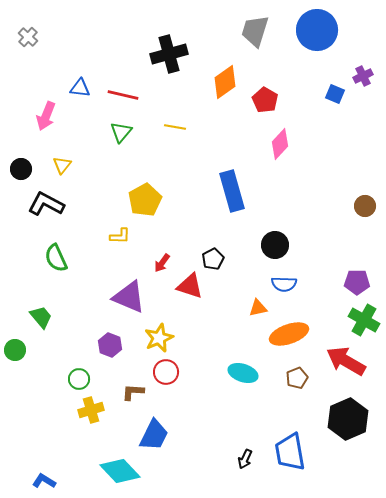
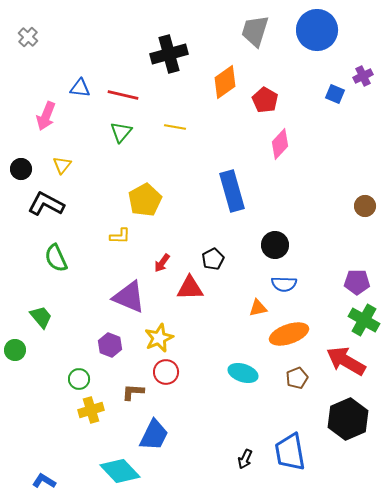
red triangle at (190, 286): moved 2 px down; rotated 20 degrees counterclockwise
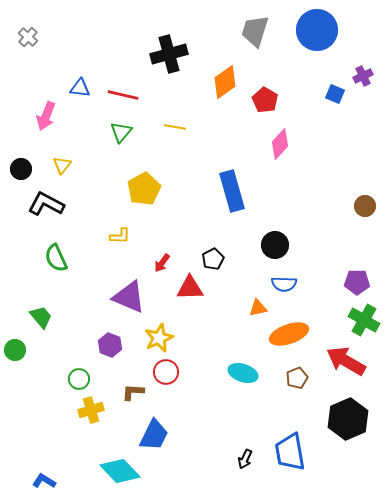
yellow pentagon at (145, 200): moved 1 px left, 11 px up
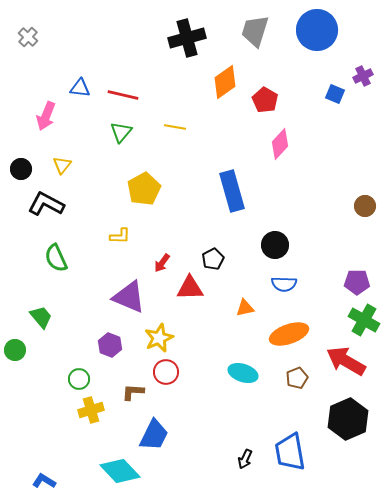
black cross at (169, 54): moved 18 px right, 16 px up
orange triangle at (258, 308): moved 13 px left
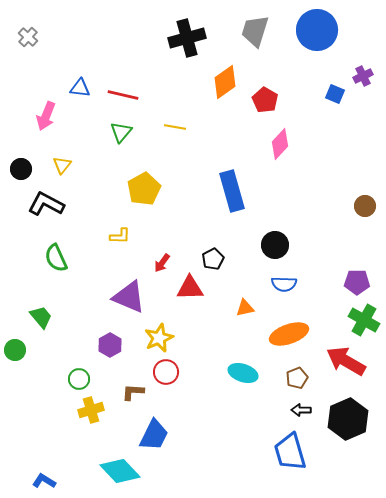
purple hexagon at (110, 345): rotated 10 degrees clockwise
blue trapezoid at (290, 452): rotated 6 degrees counterclockwise
black arrow at (245, 459): moved 56 px right, 49 px up; rotated 66 degrees clockwise
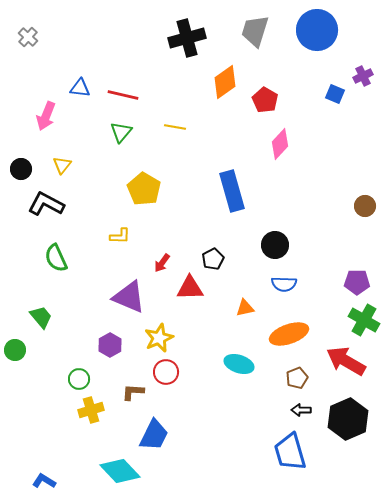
yellow pentagon at (144, 189): rotated 12 degrees counterclockwise
cyan ellipse at (243, 373): moved 4 px left, 9 px up
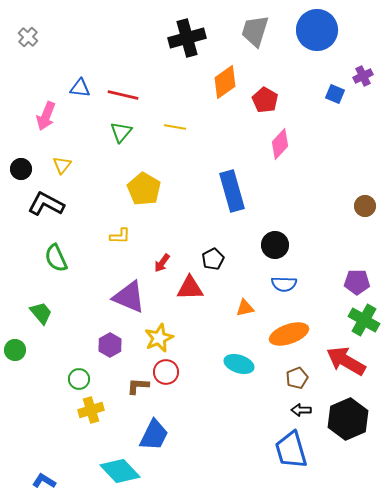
green trapezoid at (41, 317): moved 4 px up
brown L-shape at (133, 392): moved 5 px right, 6 px up
blue trapezoid at (290, 452): moved 1 px right, 2 px up
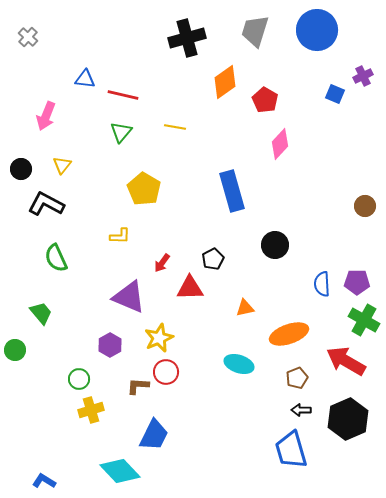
blue triangle at (80, 88): moved 5 px right, 9 px up
blue semicircle at (284, 284): moved 38 px right; rotated 85 degrees clockwise
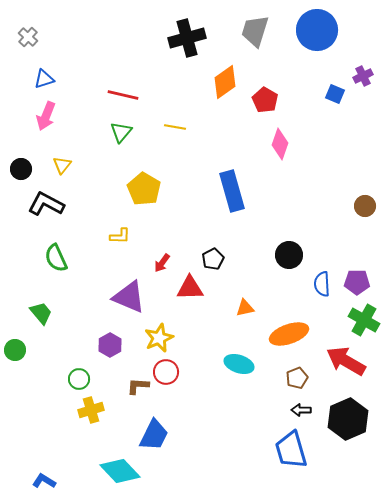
blue triangle at (85, 79): moved 41 px left; rotated 25 degrees counterclockwise
pink diamond at (280, 144): rotated 24 degrees counterclockwise
black circle at (275, 245): moved 14 px right, 10 px down
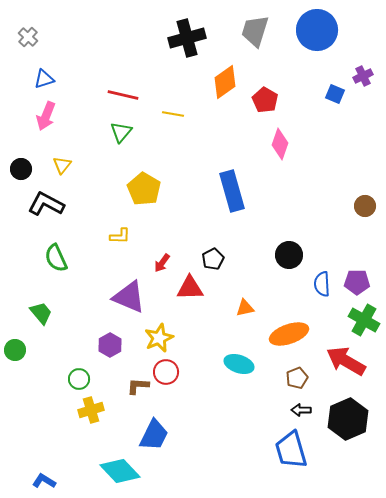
yellow line at (175, 127): moved 2 px left, 13 px up
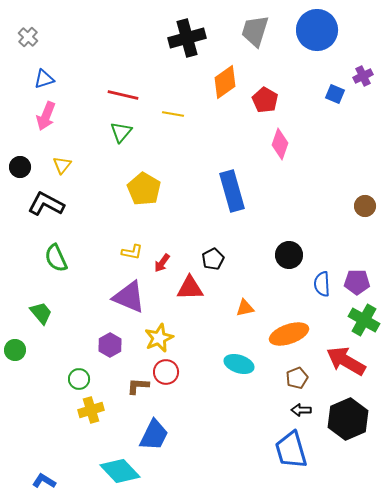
black circle at (21, 169): moved 1 px left, 2 px up
yellow L-shape at (120, 236): moved 12 px right, 16 px down; rotated 10 degrees clockwise
